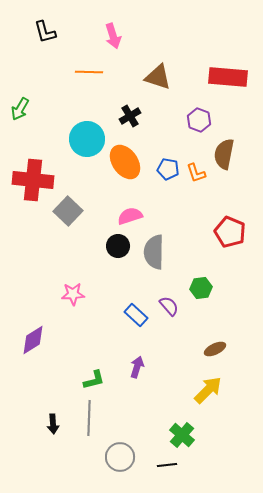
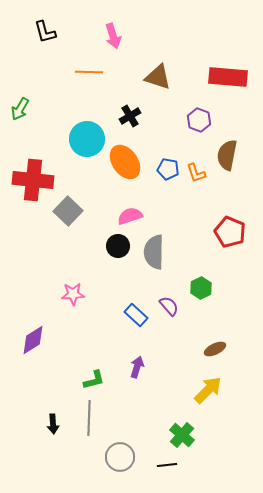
brown semicircle: moved 3 px right, 1 px down
green hexagon: rotated 20 degrees counterclockwise
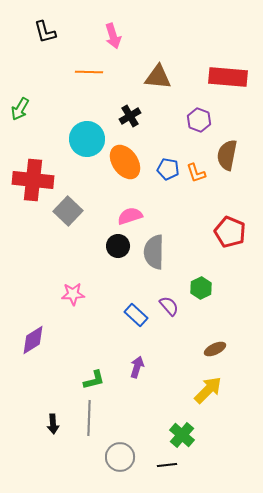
brown triangle: rotated 12 degrees counterclockwise
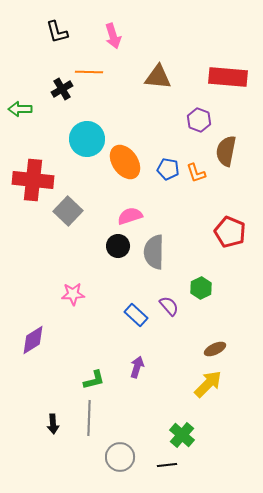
black L-shape: moved 12 px right
green arrow: rotated 60 degrees clockwise
black cross: moved 68 px left, 27 px up
brown semicircle: moved 1 px left, 4 px up
yellow arrow: moved 6 px up
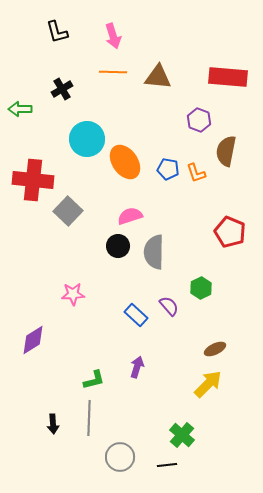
orange line: moved 24 px right
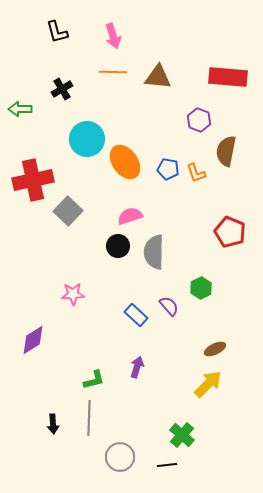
red cross: rotated 18 degrees counterclockwise
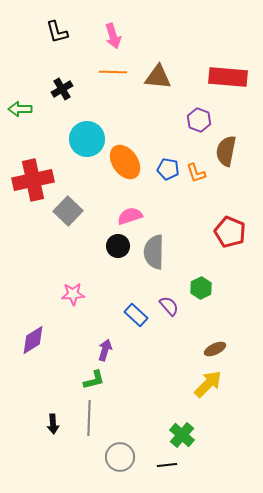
purple arrow: moved 32 px left, 17 px up
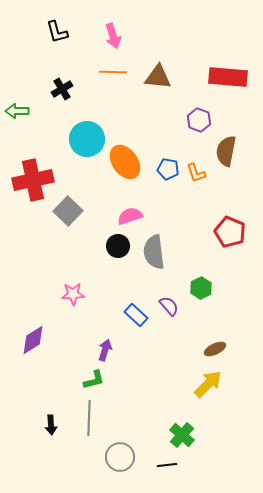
green arrow: moved 3 px left, 2 px down
gray semicircle: rotated 8 degrees counterclockwise
black arrow: moved 2 px left, 1 px down
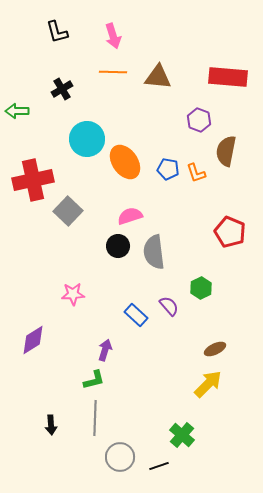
gray line: moved 6 px right
black line: moved 8 px left, 1 px down; rotated 12 degrees counterclockwise
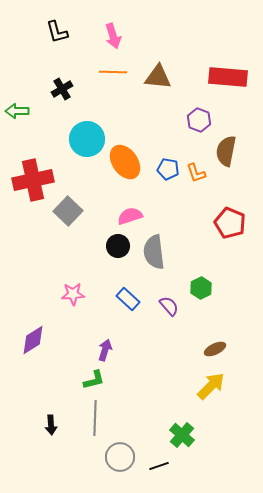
red pentagon: moved 9 px up
blue rectangle: moved 8 px left, 16 px up
yellow arrow: moved 3 px right, 2 px down
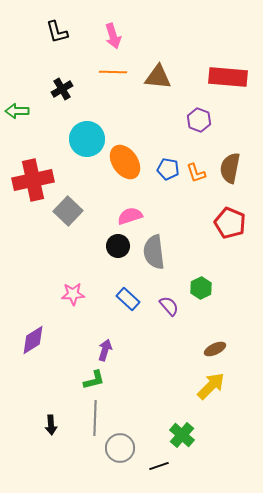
brown semicircle: moved 4 px right, 17 px down
gray circle: moved 9 px up
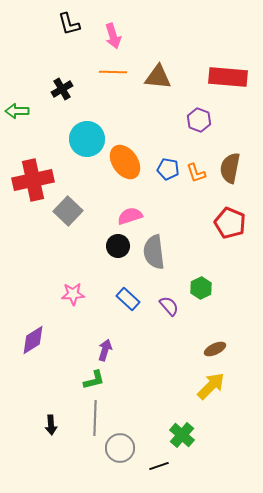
black L-shape: moved 12 px right, 8 px up
